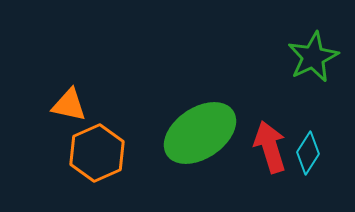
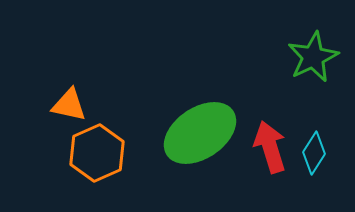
cyan diamond: moved 6 px right
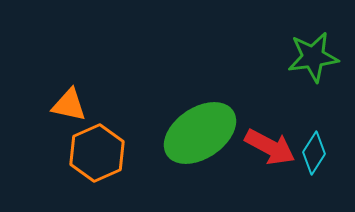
green star: rotated 18 degrees clockwise
red arrow: rotated 135 degrees clockwise
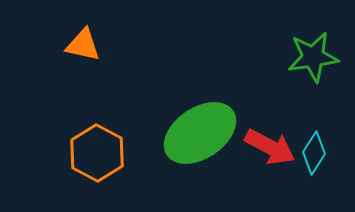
orange triangle: moved 14 px right, 60 px up
orange hexagon: rotated 8 degrees counterclockwise
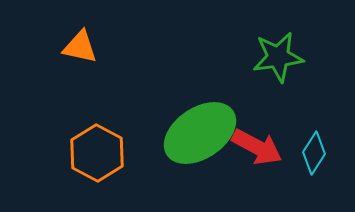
orange triangle: moved 3 px left, 2 px down
green star: moved 35 px left
red arrow: moved 13 px left
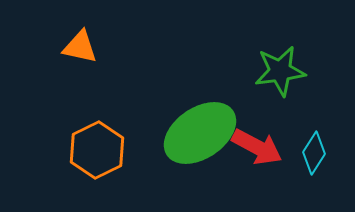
green star: moved 2 px right, 14 px down
orange hexagon: moved 3 px up; rotated 6 degrees clockwise
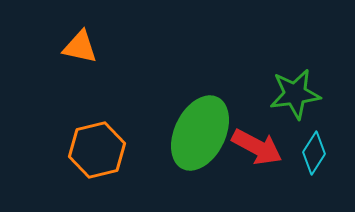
green star: moved 15 px right, 23 px down
green ellipse: rotated 30 degrees counterclockwise
orange hexagon: rotated 12 degrees clockwise
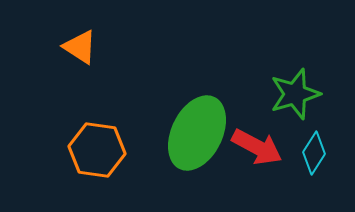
orange triangle: rotated 21 degrees clockwise
green star: rotated 9 degrees counterclockwise
green ellipse: moved 3 px left
orange hexagon: rotated 22 degrees clockwise
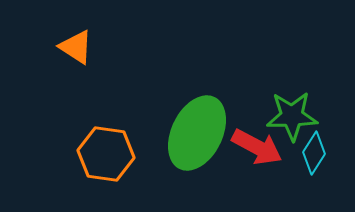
orange triangle: moved 4 px left
green star: moved 3 px left, 22 px down; rotated 15 degrees clockwise
orange hexagon: moved 9 px right, 4 px down
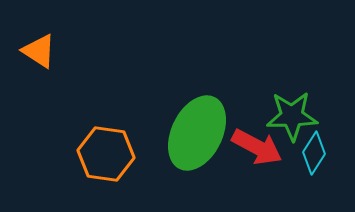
orange triangle: moved 37 px left, 4 px down
